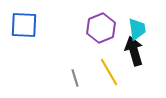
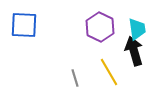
purple hexagon: moved 1 px left, 1 px up; rotated 12 degrees counterclockwise
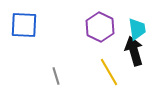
gray line: moved 19 px left, 2 px up
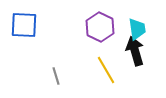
black arrow: moved 1 px right
yellow line: moved 3 px left, 2 px up
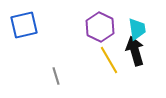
blue square: rotated 16 degrees counterclockwise
yellow line: moved 3 px right, 10 px up
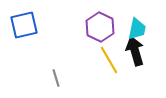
cyan trapezoid: rotated 20 degrees clockwise
gray line: moved 2 px down
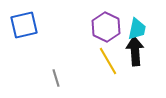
purple hexagon: moved 6 px right
black arrow: rotated 12 degrees clockwise
yellow line: moved 1 px left, 1 px down
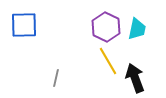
blue square: rotated 12 degrees clockwise
black arrow: moved 27 px down; rotated 16 degrees counterclockwise
gray line: rotated 30 degrees clockwise
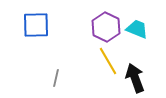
blue square: moved 12 px right
cyan trapezoid: rotated 80 degrees counterclockwise
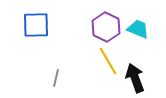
cyan trapezoid: moved 1 px right
